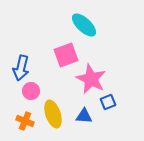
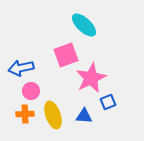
blue arrow: rotated 65 degrees clockwise
pink star: moved 1 px up; rotated 20 degrees clockwise
yellow ellipse: moved 1 px down
orange cross: moved 7 px up; rotated 24 degrees counterclockwise
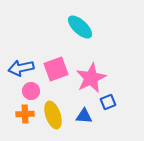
cyan ellipse: moved 4 px left, 2 px down
pink square: moved 10 px left, 14 px down
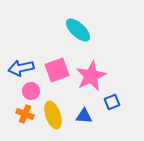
cyan ellipse: moved 2 px left, 3 px down
pink square: moved 1 px right, 1 px down
pink star: moved 2 px up
blue square: moved 4 px right
orange cross: rotated 24 degrees clockwise
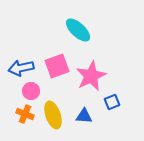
pink square: moved 4 px up
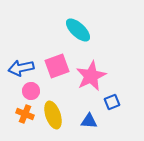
blue triangle: moved 5 px right, 5 px down
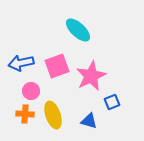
blue arrow: moved 5 px up
orange cross: rotated 18 degrees counterclockwise
blue triangle: rotated 12 degrees clockwise
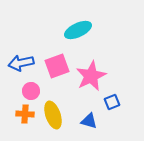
cyan ellipse: rotated 68 degrees counterclockwise
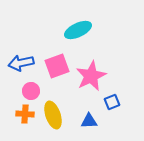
blue triangle: rotated 18 degrees counterclockwise
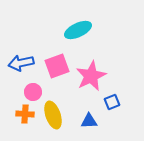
pink circle: moved 2 px right, 1 px down
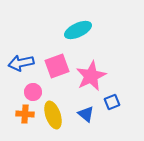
blue triangle: moved 3 px left, 7 px up; rotated 42 degrees clockwise
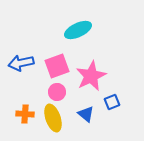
pink circle: moved 24 px right
yellow ellipse: moved 3 px down
